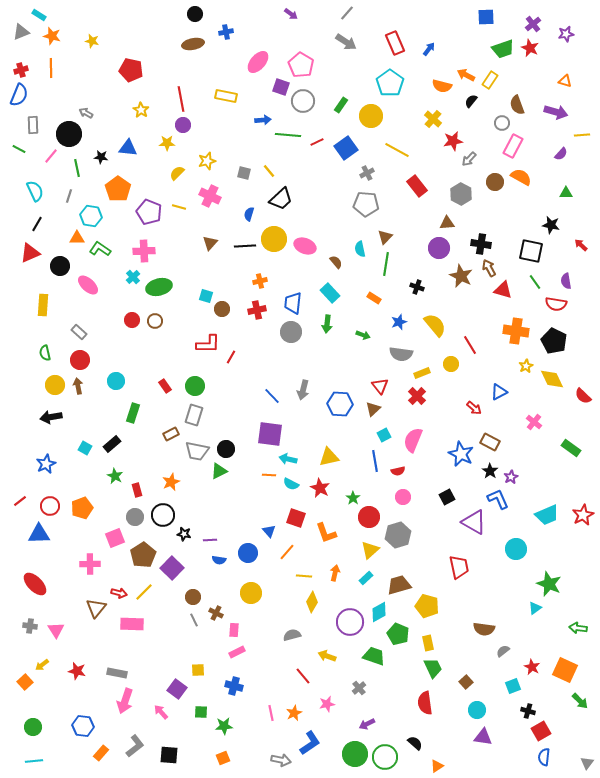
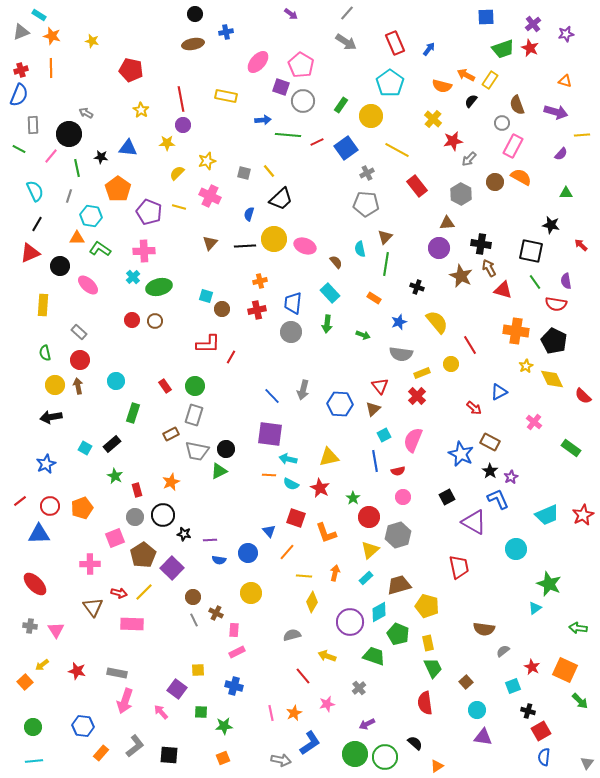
yellow semicircle at (435, 325): moved 2 px right, 3 px up
brown triangle at (96, 608): moved 3 px left, 1 px up; rotated 15 degrees counterclockwise
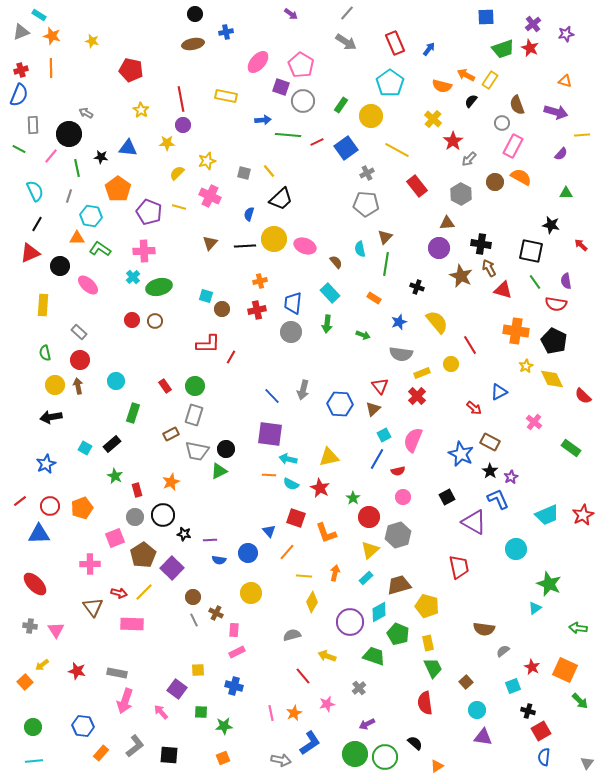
red star at (453, 141): rotated 24 degrees counterclockwise
blue line at (375, 461): moved 2 px right, 2 px up; rotated 40 degrees clockwise
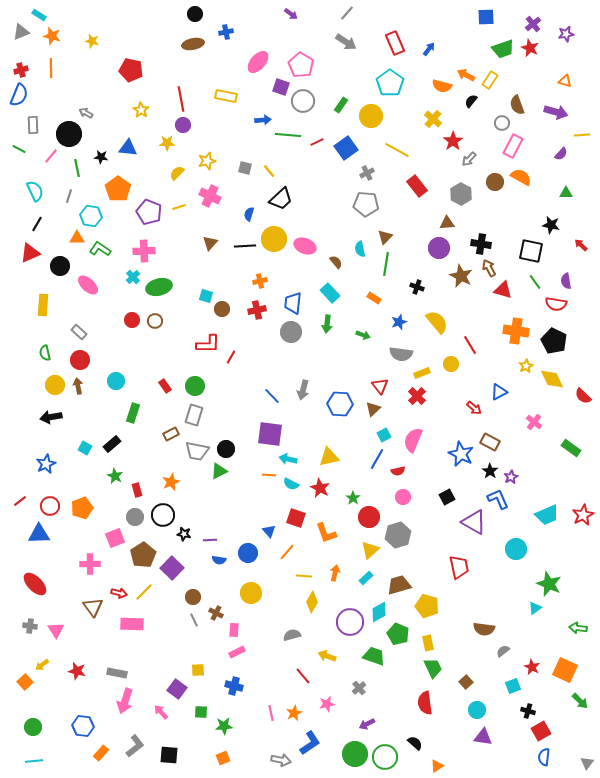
gray square at (244, 173): moved 1 px right, 5 px up
yellow line at (179, 207): rotated 32 degrees counterclockwise
